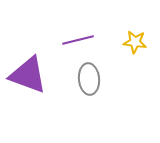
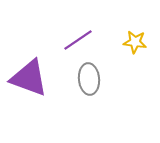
purple line: rotated 20 degrees counterclockwise
purple triangle: moved 1 px right, 3 px down
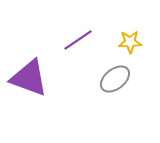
yellow star: moved 5 px left; rotated 10 degrees counterclockwise
gray ellipse: moved 26 px right; rotated 56 degrees clockwise
